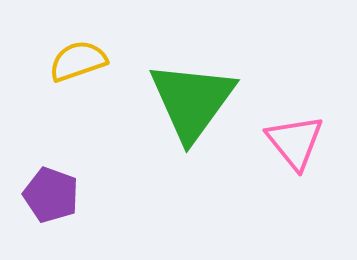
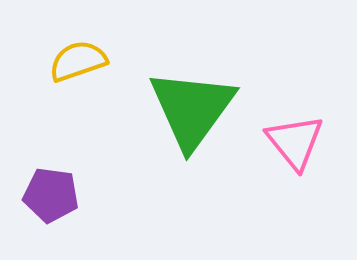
green triangle: moved 8 px down
purple pentagon: rotated 12 degrees counterclockwise
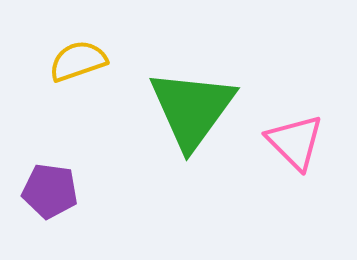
pink triangle: rotated 6 degrees counterclockwise
purple pentagon: moved 1 px left, 4 px up
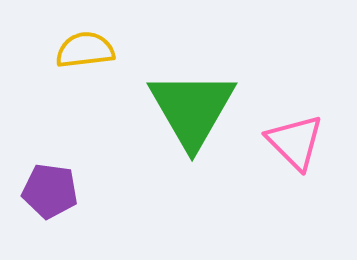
yellow semicircle: moved 7 px right, 11 px up; rotated 12 degrees clockwise
green triangle: rotated 6 degrees counterclockwise
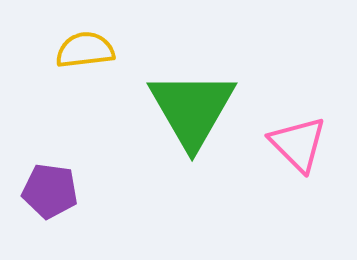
pink triangle: moved 3 px right, 2 px down
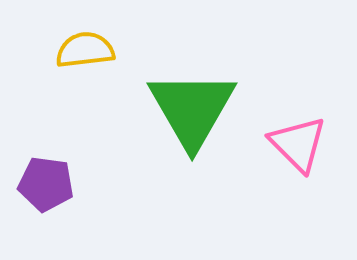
purple pentagon: moved 4 px left, 7 px up
